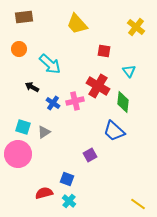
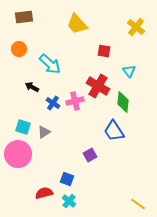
blue trapezoid: rotated 15 degrees clockwise
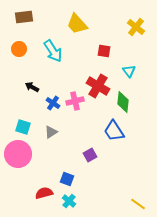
cyan arrow: moved 3 px right, 13 px up; rotated 15 degrees clockwise
gray triangle: moved 7 px right
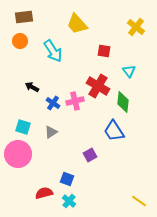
orange circle: moved 1 px right, 8 px up
yellow line: moved 1 px right, 3 px up
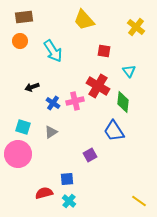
yellow trapezoid: moved 7 px right, 4 px up
black arrow: rotated 48 degrees counterclockwise
blue square: rotated 24 degrees counterclockwise
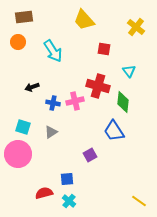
orange circle: moved 2 px left, 1 px down
red square: moved 2 px up
red cross: rotated 15 degrees counterclockwise
blue cross: rotated 24 degrees counterclockwise
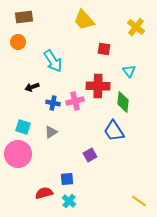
cyan arrow: moved 10 px down
red cross: rotated 15 degrees counterclockwise
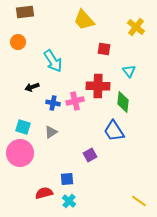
brown rectangle: moved 1 px right, 5 px up
pink circle: moved 2 px right, 1 px up
